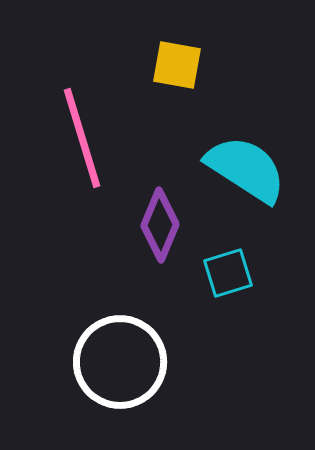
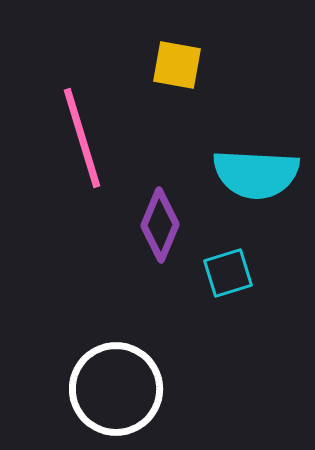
cyan semicircle: moved 10 px right, 5 px down; rotated 150 degrees clockwise
white circle: moved 4 px left, 27 px down
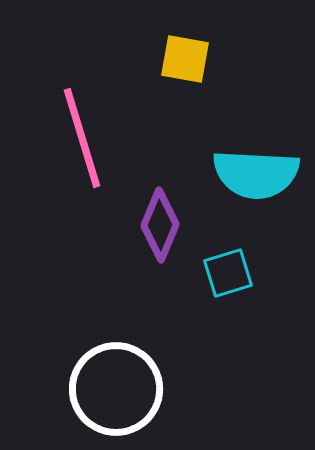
yellow square: moved 8 px right, 6 px up
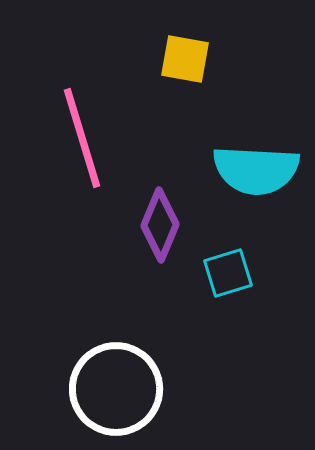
cyan semicircle: moved 4 px up
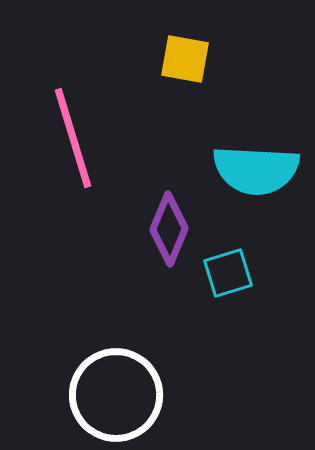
pink line: moved 9 px left
purple diamond: moved 9 px right, 4 px down
white circle: moved 6 px down
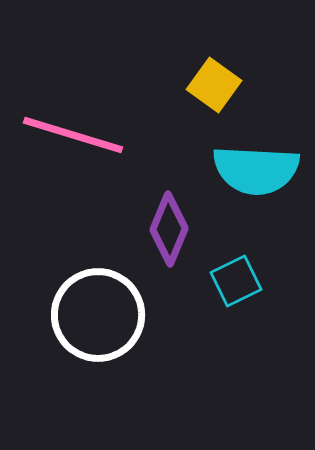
yellow square: moved 29 px right, 26 px down; rotated 26 degrees clockwise
pink line: moved 3 px up; rotated 56 degrees counterclockwise
cyan square: moved 8 px right, 8 px down; rotated 9 degrees counterclockwise
white circle: moved 18 px left, 80 px up
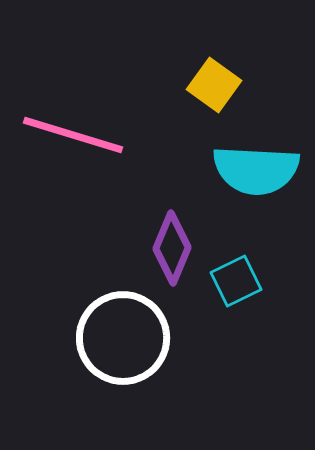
purple diamond: moved 3 px right, 19 px down
white circle: moved 25 px right, 23 px down
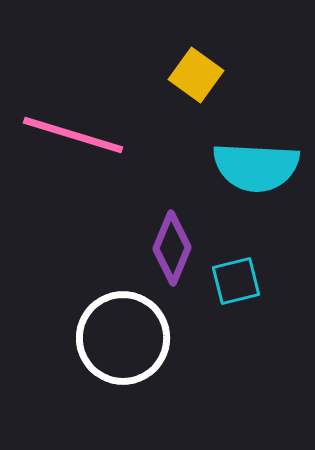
yellow square: moved 18 px left, 10 px up
cyan semicircle: moved 3 px up
cyan square: rotated 12 degrees clockwise
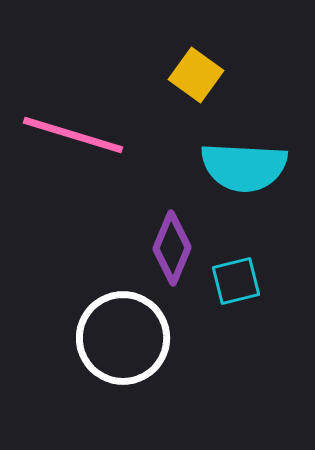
cyan semicircle: moved 12 px left
